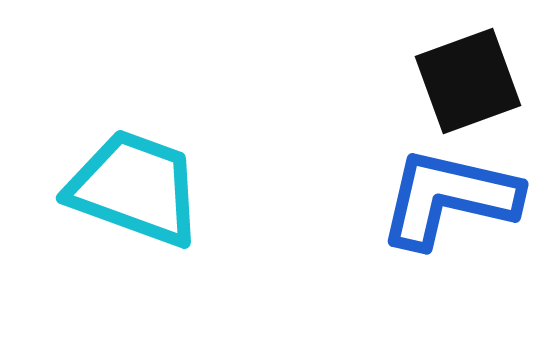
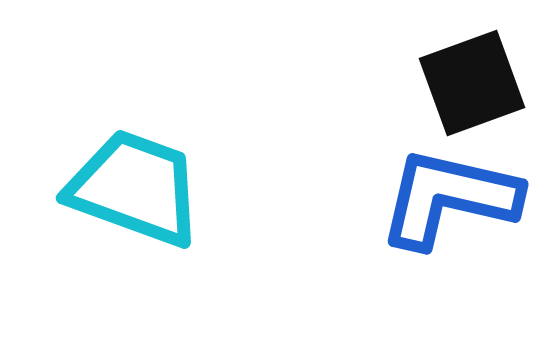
black square: moved 4 px right, 2 px down
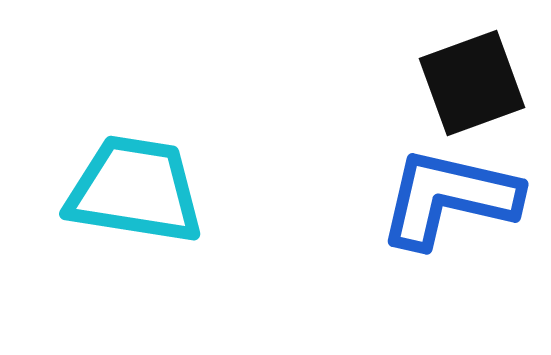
cyan trapezoid: moved 2 px down; rotated 11 degrees counterclockwise
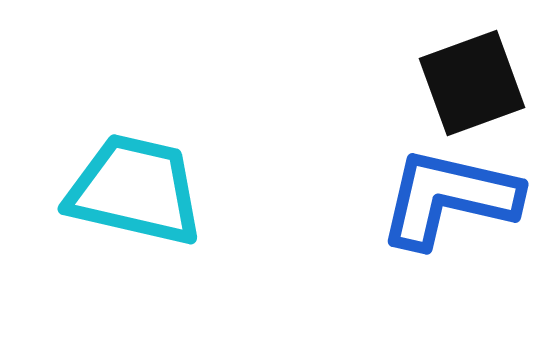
cyan trapezoid: rotated 4 degrees clockwise
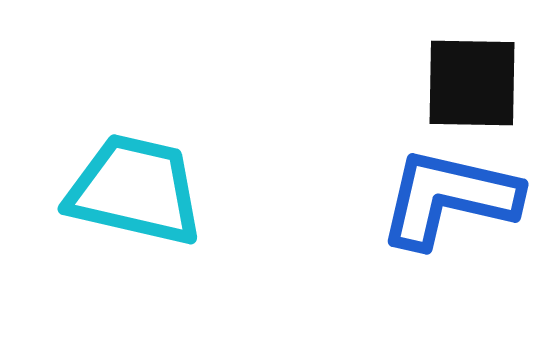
black square: rotated 21 degrees clockwise
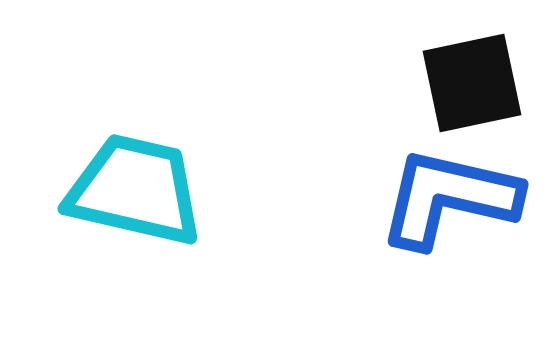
black square: rotated 13 degrees counterclockwise
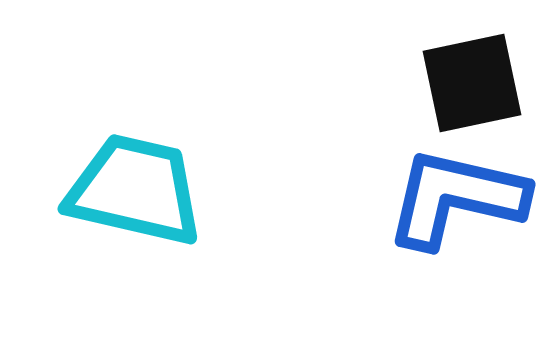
blue L-shape: moved 7 px right
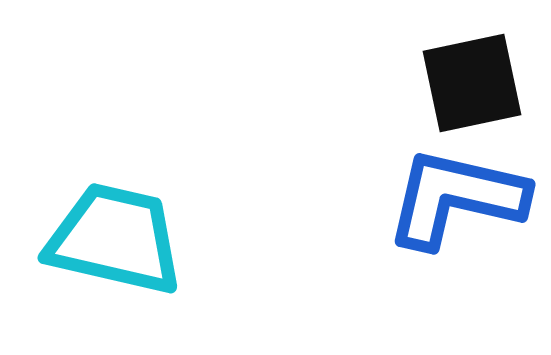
cyan trapezoid: moved 20 px left, 49 px down
